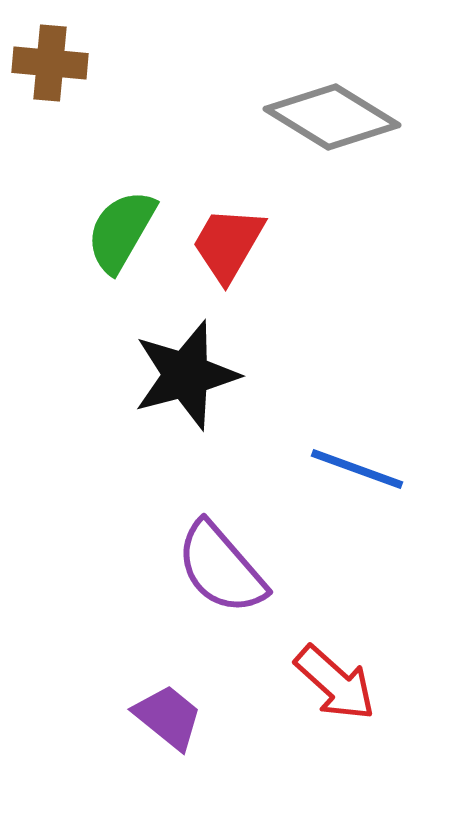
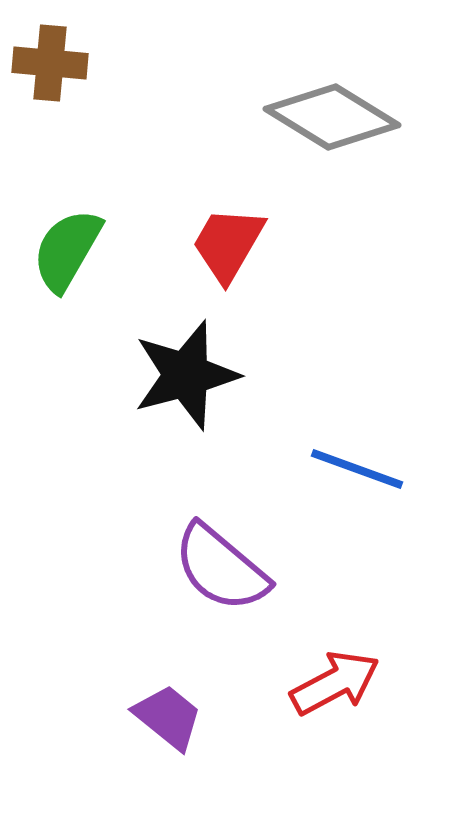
green semicircle: moved 54 px left, 19 px down
purple semicircle: rotated 9 degrees counterclockwise
red arrow: rotated 70 degrees counterclockwise
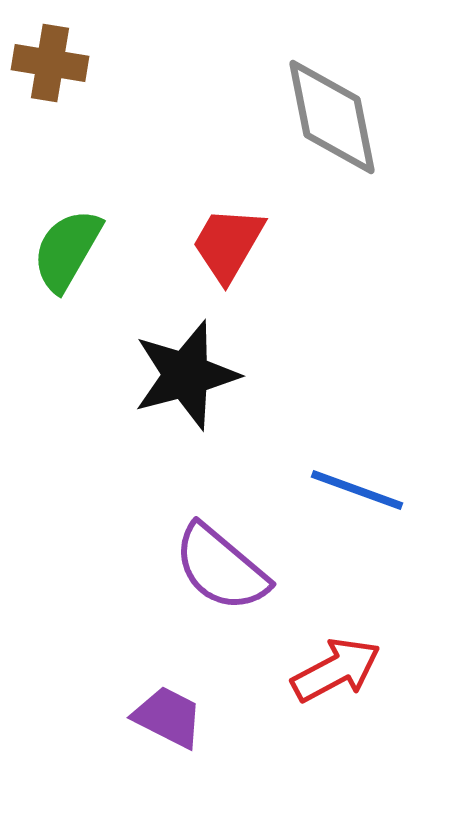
brown cross: rotated 4 degrees clockwise
gray diamond: rotated 47 degrees clockwise
blue line: moved 21 px down
red arrow: moved 1 px right, 13 px up
purple trapezoid: rotated 12 degrees counterclockwise
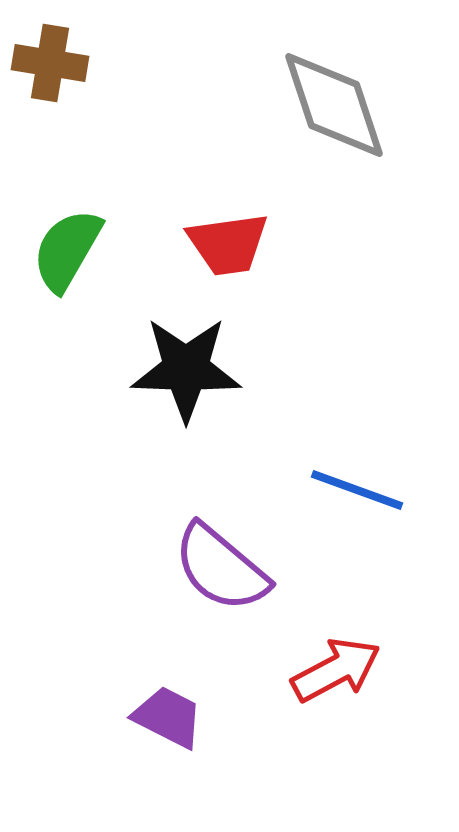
gray diamond: moved 2 px right, 12 px up; rotated 7 degrees counterclockwise
red trapezoid: rotated 128 degrees counterclockwise
black star: moved 6 px up; rotated 17 degrees clockwise
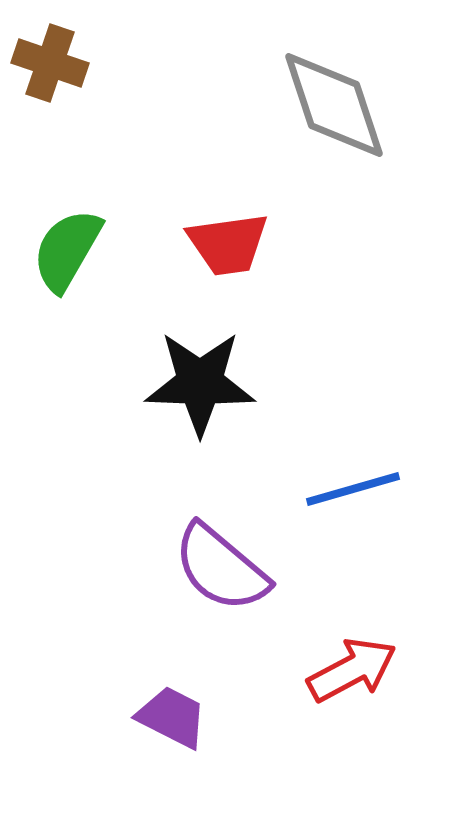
brown cross: rotated 10 degrees clockwise
black star: moved 14 px right, 14 px down
blue line: moved 4 px left, 1 px up; rotated 36 degrees counterclockwise
red arrow: moved 16 px right
purple trapezoid: moved 4 px right
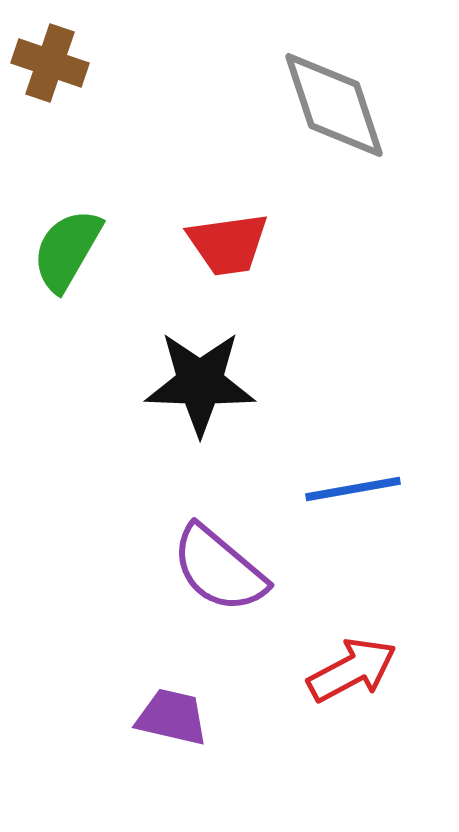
blue line: rotated 6 degrees clockwise
purple semicircle: moved 2 px left, 1 px down
purple trapezoid: rotated 14 degrees counterclockwise
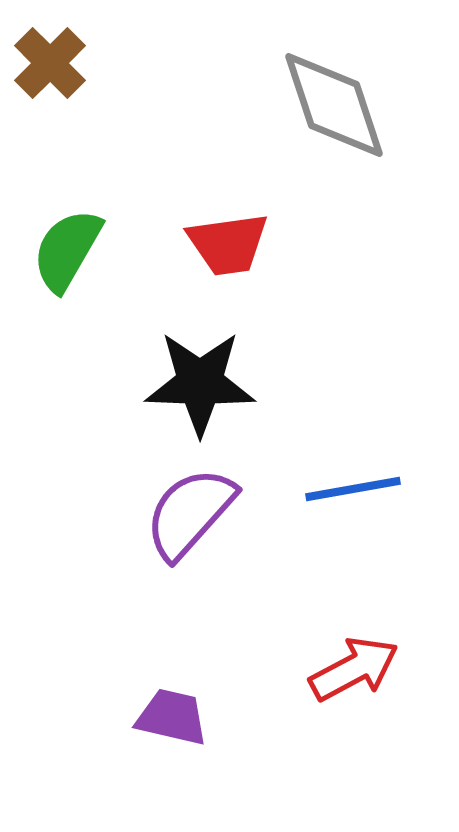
brown cross: rotated 26 degrees clockwise
purple semicircle: moved 29 px left, 56 px up; rotated 92 degrees clockwise
red arrow: moved 2 px right, 1 px up
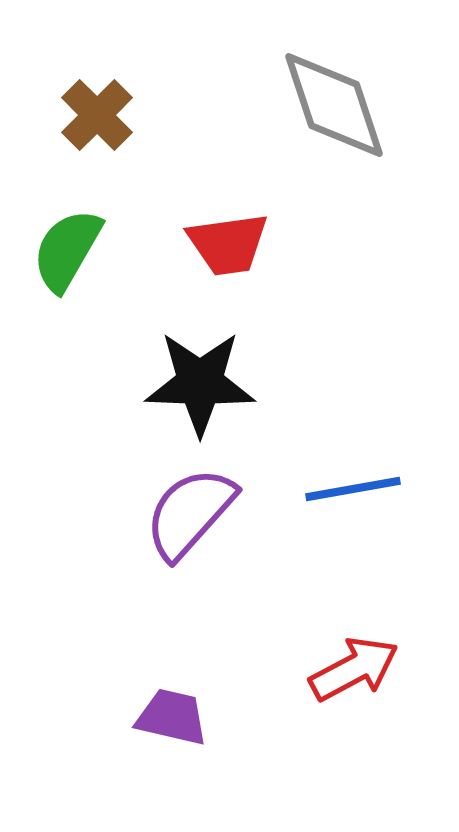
brown cross: moved 47 px right, 52 px down
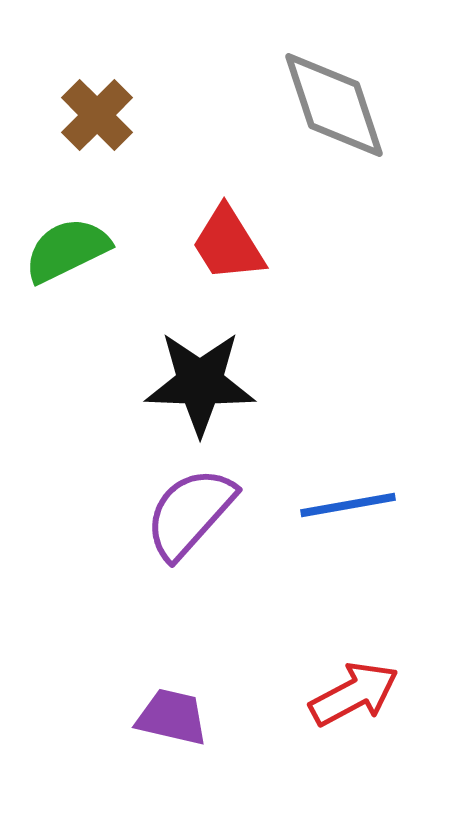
red trapezoid: rotated 66 degrees clockwise
green semicircle: rotated 34 degrees clockwise
blue line: moved 5 px left, 16 px down
red arrow: moved 25 px down
